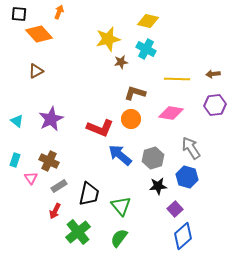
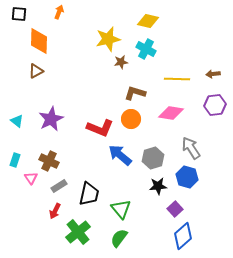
orange diamond: moved 7 px down; rotated 44 degrees clockwise
green triangle: moved 3 px down
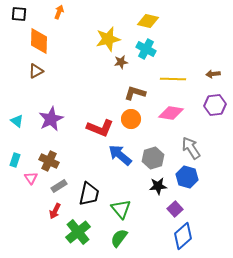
yellow line: moved 4 px left
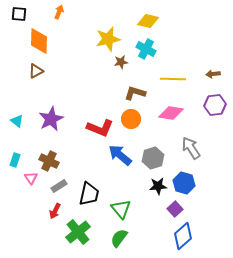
blue hexagon: moved 3 px left, 6 px down
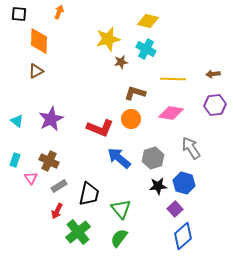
blue arrow: moved 1 px left, 3 px down
red arrow: moved 2 px right
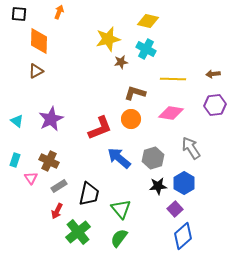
red L-shape: rotated 44 degrees counterclockwise
blue hexagon: rotated 15 degrees clockwise
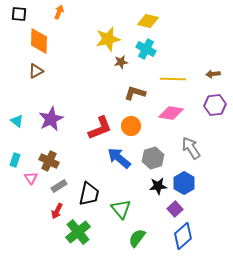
orange circle: moved 7 px down
green semicircle: moved 18 px right
